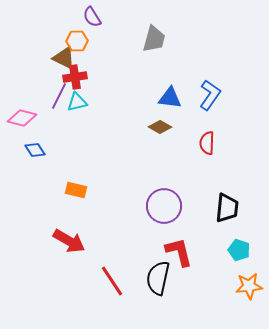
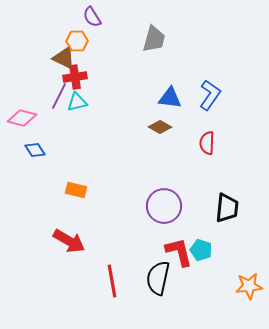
cyan pentagon: moved 38 px left
red line: rotated 24 degrees clockwise
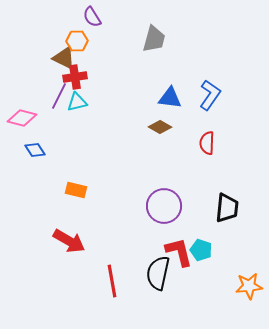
black semicircle: moved 5 px up
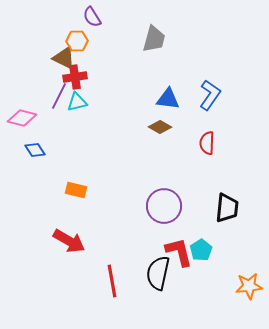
blue triangle: moved 2 px left, 1 px down
cyan pentagon: rotated 20 degrees clockwise
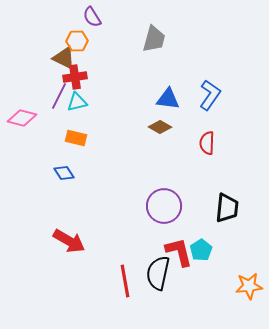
blue diamond: moved 29 px right, 23 px down
orange rectangle: moved 52 px up
red line: moved 13 px right
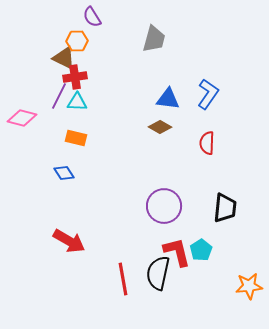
blue L-shape: moved 2 px left, 1 px up
cyan triangle: rotated 15 degrees clockwise
black trapezoid: moved 2 px left
red L-shape: moved 2 px left
red line: moved 2 px left, 2 px up
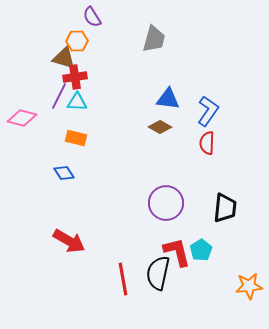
brown triangle: rotated 10 degrees counterclockwise
blue L-shape: moved 17 px down
purple circle: moved 2 px right, 3 px up
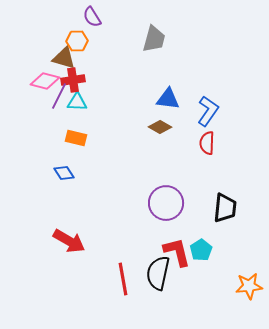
red cross: moved 2 px left, 3 px down
pink diamond: moved 23 px right, 37 px up
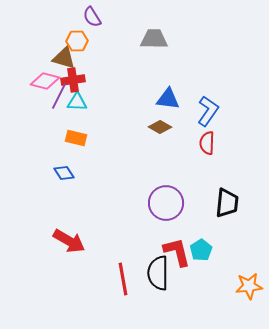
gray trapezoid: rotated 104 degrees counterclockwise
black trapezoid: moved 2 px right, 5 px up
black semicircle: rotated 12 degrees counterclockwise
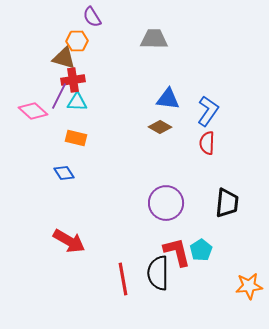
pink diamond: moved 12 px left, 30 px down; rotated 28 degrees clockwise
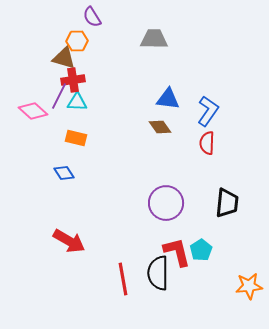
brown diamond: rotated 25 degrees clockwise
